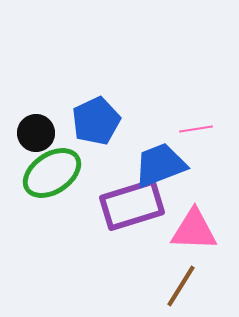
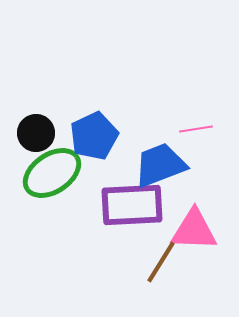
blue pentagon: moved 2 px left, 15 px down
purple rectangle: rotated 14 degrees clockwise
brown line: moved 20 px left, 24 px up
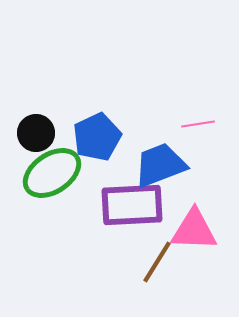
pink line: moved 2 px right, 5 px up
blue pentagon: moved 3 px right, 1 px down
brown line: moved 4 px left
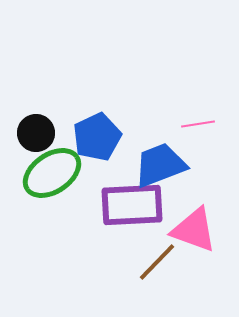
pink triangle: rotated 18 degrees clockwise
brown line: rotated 12 degrees clockwise
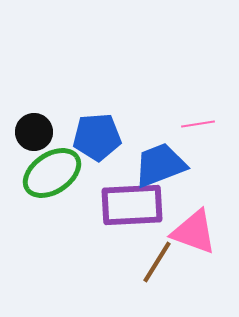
black circle: moved 2 px left, 1 px up
blue pentagon: rotated 21 degrees clockwise
pink triangle: moved 2 px down
brown line: rotated 12 degrees counterclockwise
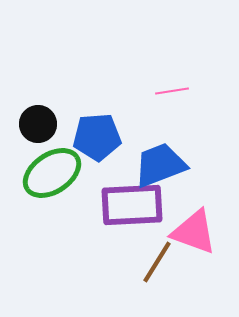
pink line: moved 26 px left, 33 px up
black circle: moved 4 px right, 8 px up
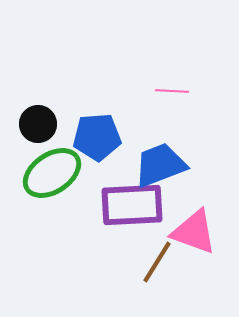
pink line: rotated 12 degrees clockwise
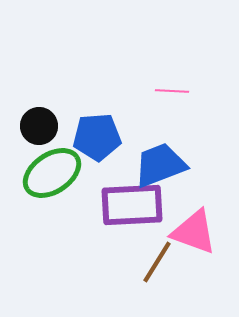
black circle: moved 1 px right, 2 px down
